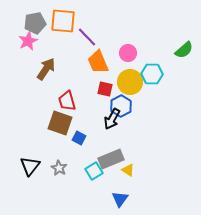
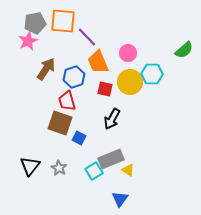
blue hexagon: moved 47 px left, 29 px up; rotated 10 degrees clockwise
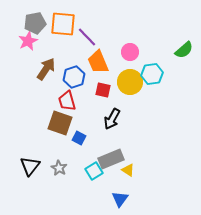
orange square: moved 3 px down
pink circle: moved 2 px right, 1 px up
cyan hexagon: rotated 10 degrees counterclockwise
red square: moved 2 px left, 1 px down
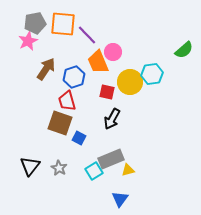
purple line: moved 2 px up
pink circle: moved 17 px left
red square: moved 4 px right, 2 px down
yellow triangle: rotated 48 degrees counterclockwise
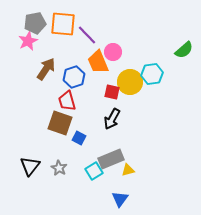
red square: moved 5 px right
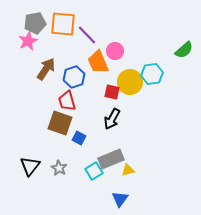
pink circle: moved 2 px right, 1 px up
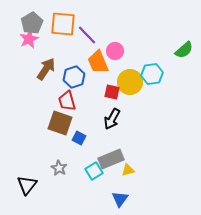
gray pentagon: moved 3 px left; rotated 20 degrees counterclockwise
pink star: moved 1 px right, 2 px up
black triangle: moved 3 px left, 19 px down
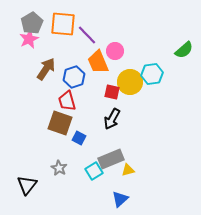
blue triangle: rotated 12 degrees clockwise
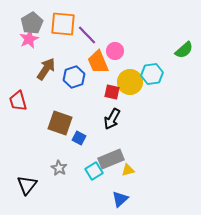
red trapezoid: moved 49 px left
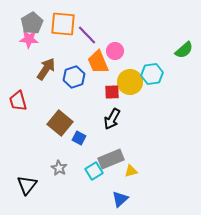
pink star: rotated 30 degrees clockwise
red square: rotated 14 degrees counterclockwise
brown square: rotated 20 degrees clockwise
yellow triangle: moved 3 px right, 1 px down
